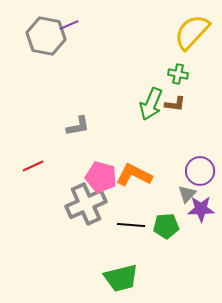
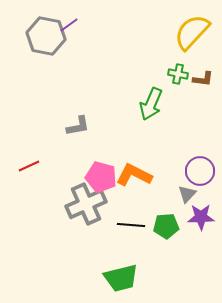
purple line: rotated 12 degrees counterclockwise
brown L-shape: moved 28 px right, 25 px up
red line: moved 4 px left
purple star: moved 8 px down
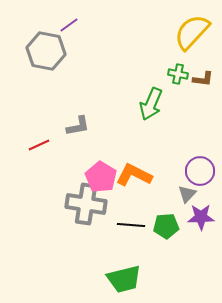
gray hexagon: moved 15 px down
red line: moved 10 px right, 21 px up
pink pentagon: rotated 16 degrees clockwise
gray cross: rotated 33 degrees clockwise
green trapezoid: moved 3 px right, 1 px down
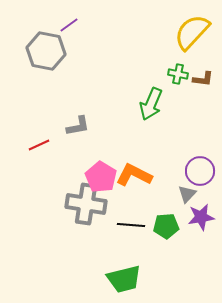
purple star: rotated 8 degrees counterclockwise
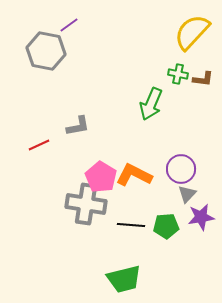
purple circle: moved 19 px left, 2 px up
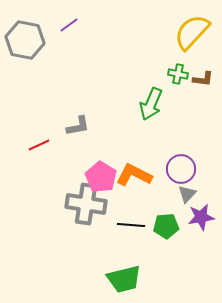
gray hexagon: moved 21 px left, 11 px up
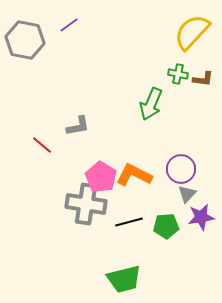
red line: moved 3 px right; rotated 65 degrees clockwise
black line: moved 2 px left, 3 px up; rotated 20 degrees counterclockwise
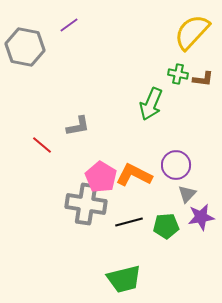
gray hexagon: moved 7 px down
purple circle: moved 5 px left, 4 px up
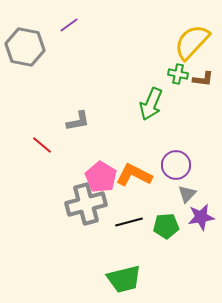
yellow semicircle: moved 10 px down
gray L-shape: moved 5 px up
gray cross: rotated 24 degrees counterclockwise
